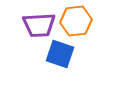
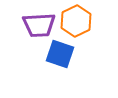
orange hexagon: rotated 20 degrees counterclockwise
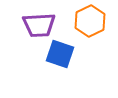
orange hexagon: moved 14 px right
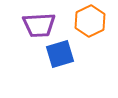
blue square: rotated 36 degrees counterclockwise
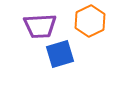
purple trapezoid: moved 1 px right, 1 px down
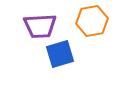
orange hexagon: moved 2 px right; rotated 16 degrees clockwise
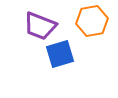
purple trapezoid: rotated 24 degrees clockwise
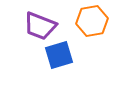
blue square: moved 1 px left, 1 px down
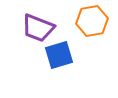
purple trapezoid: moved 2 px left, 2 px down
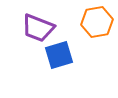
orange hexagon: moved 5 px right, 1 px down
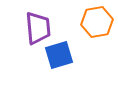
purple trapezoid: rotated 116 degrees counterclockwise
